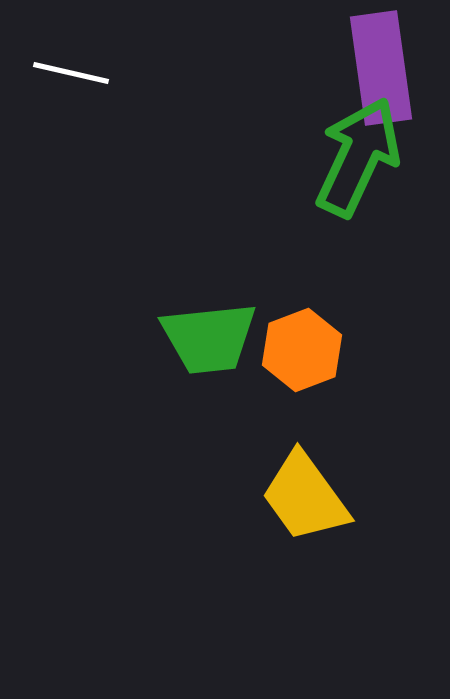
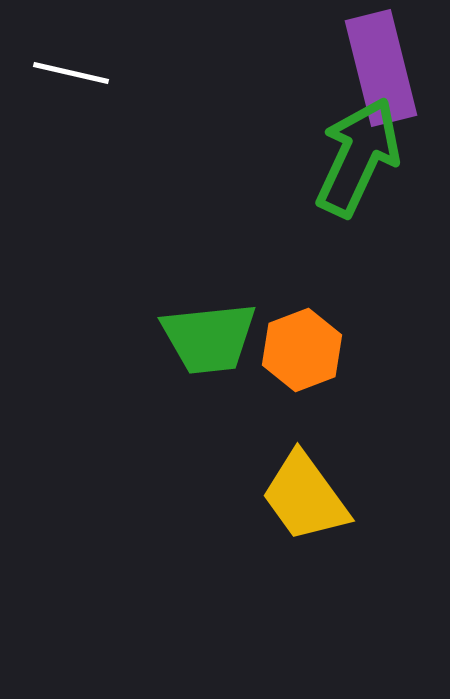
purple rectangle: rotated 6 degrees counterclockwise
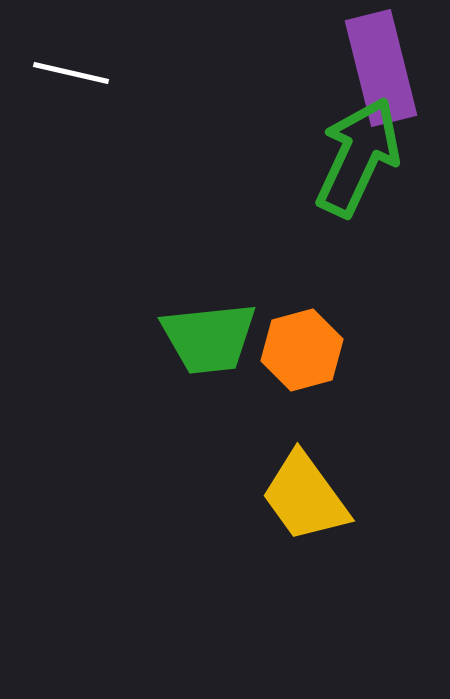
orange hexagon: rotated 6 degrees clockwise
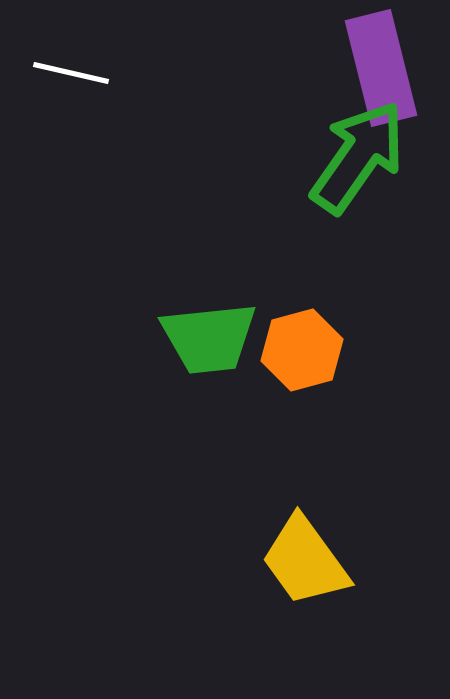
green arrow: rotated 10 degrees clockwise
yellow trapezoid: moved 64 px down
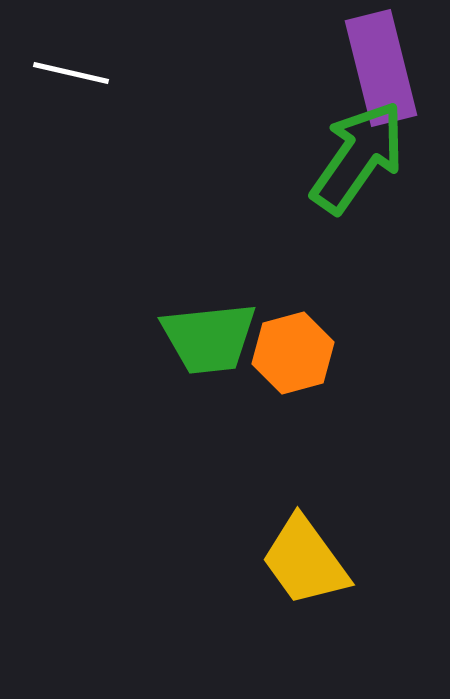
orange hexagon: moved 9 px left, 3 px down
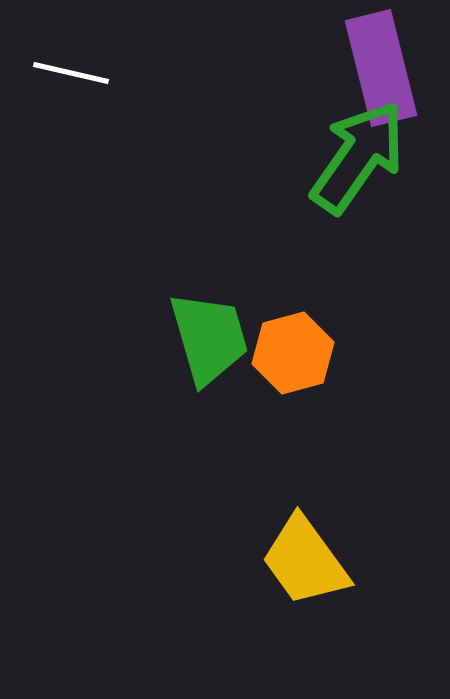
green trapezoid: rotated 100 degrees counterclockwise
